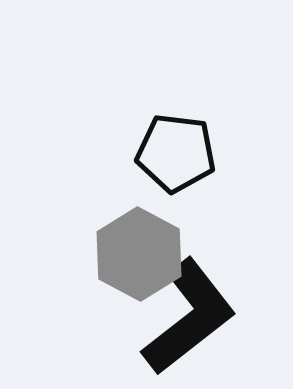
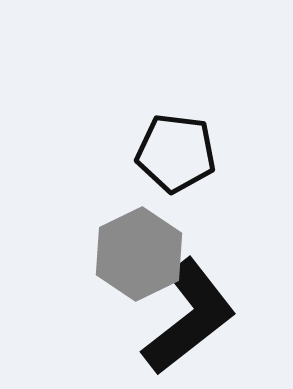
gray hexagon: rotated 6 degrees clockwise
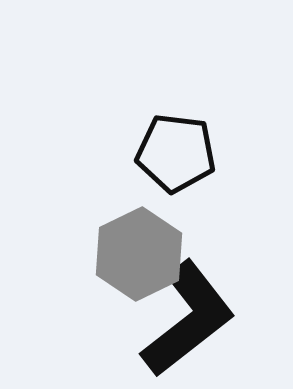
black L-shape: moved 1 px left, 2 px down
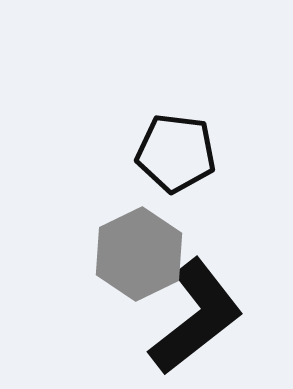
black L-shape: moved 8 px right, 2 px up
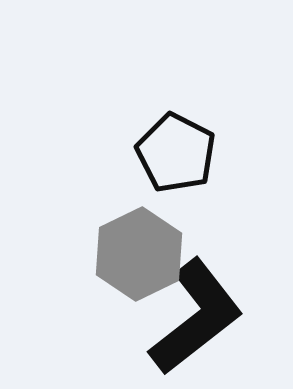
black pentagon: rotated 20 degrees clockwise
